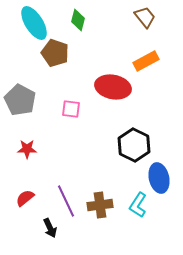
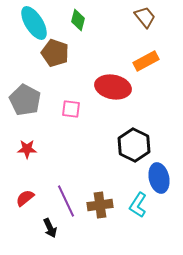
gray pentagon: moved 5 px right
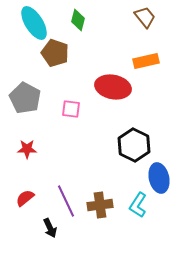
orange rectangle: rotated 15 degrees clockwise
gray pentagon: moved 2 px up
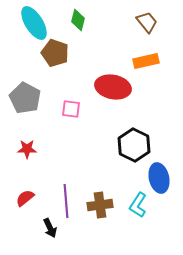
brown trapezoid: moved 2 px right, 5 px down
purple line: rotated 20 degrees clockwise
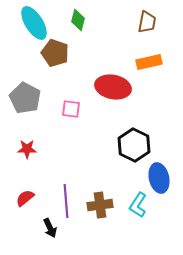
brown trapezoid: rotated 50 degrees clockwise
orange rectangle: moved 3 px right, 1 px down
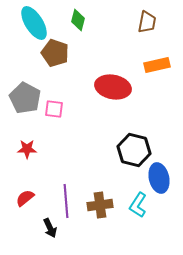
orange rectangle: moved 8 px right, 3 px down
pink square: moved 17 px left
black hexagon: moved 5 px down; rotated 12 degrees counterclockwise
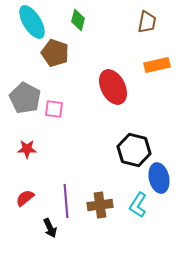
cyan ellipse: moved 2 px left, 1 px up
red ellipse: rotated 52 degrees clockwise
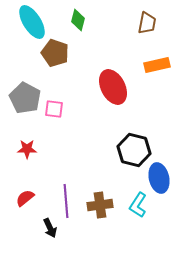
brown trapezoid: moved 1 px down
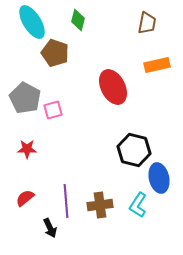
pink square: moved 1 px left, 1 px down; rotated 24 degrees counterclockwise
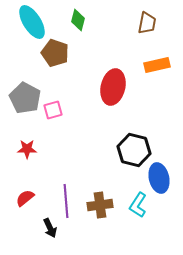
red ellipse: rotated 40 degrees clockwise
